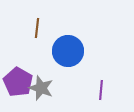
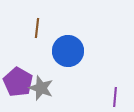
purple line: moved 14 px right, 7 px down
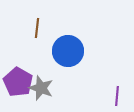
purple line: moved 2 px right, 1 px up
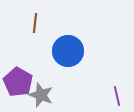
brown line: moved 2 px left, 5 px up
gray star: moved 7 px down
purple line: rotated 18 degrees counterclockwise
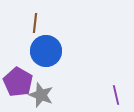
blue circle: moved 22 px left
purple line: moved 1 px left, 1 px up
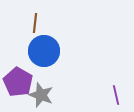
blue circle: moved 2 px left
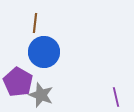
blue circle: moved 1 px down
purple line: moved 2 px down
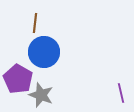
purple pentagon: moved 3 px up
purple line: moved 5 px right, 4 px up
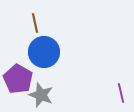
brown line: rotated 18 degrees counterclockwise
